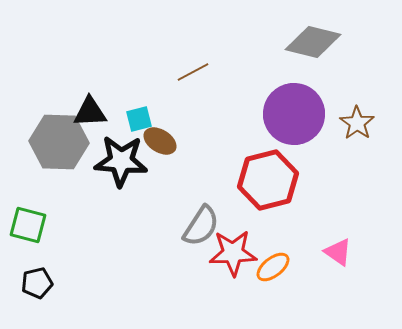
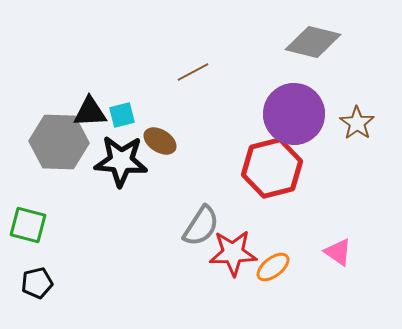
cyan square: moved 17 px left, 4 px up
red hexagon: moved 4 px right, 12 px up
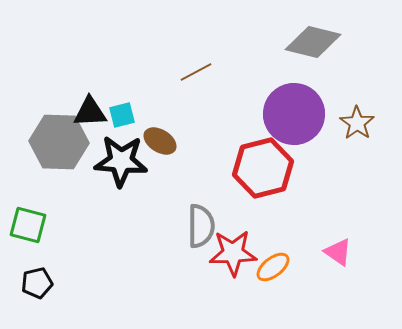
brown line: moved 3 px right
red hexagon: moved 9 px left
gray semicircle: rotated 33 degrees counterclockwise
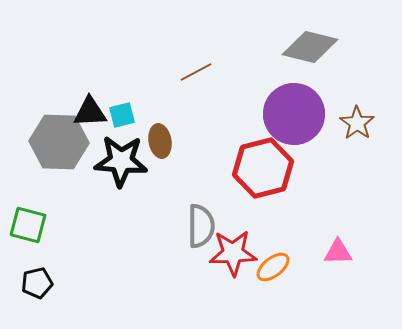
gray diamond: moved 3 px left, 5 px down
brown ellipse: rotated 48 degrees clockwise
pink triangle: rotated 36 degrees counterclockwise
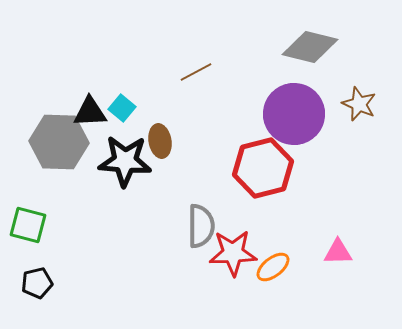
cyan square: moved 7 px up; rotated 36 degrees counterclockwise
brown star: moved 2 px right, 19 px up; rotated 12 degrees counterclockwise
black star: moved 4 px right
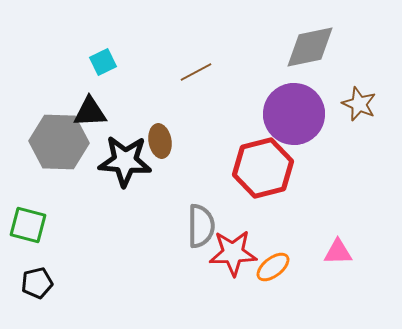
gray diamond: rotated 26 degrees counterclockwise
cyan square: moved 19 px left, 46 px up; rotated 24 degrees clockwise
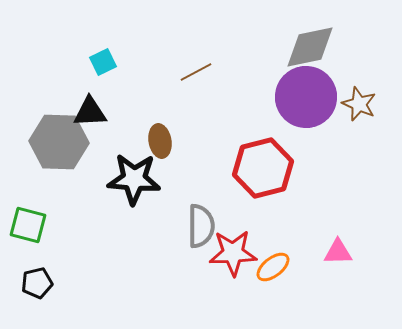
purple circle: moved 12 px right, 17 px up
black star: moved 9 px right, 18 px down
